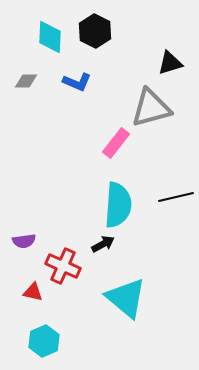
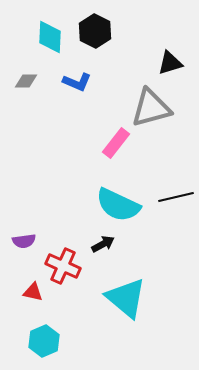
cyan semicircle: rotated 111 degrees clockwise
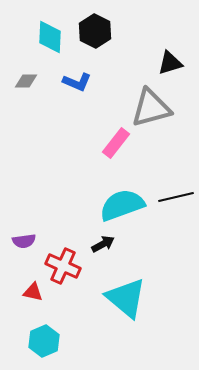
cyan semicircle: moved 4 px right; rotated 135 degrees clockwise
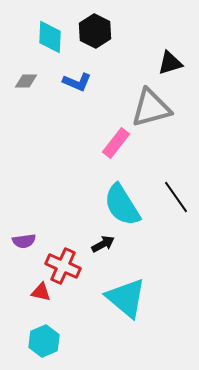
black line: rotated 68 degrees clockwise
cyan semicircle: rotated 102 degrees counterclockwise
red triangle: moved 8 px right
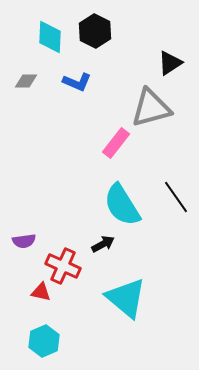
black triangle: rotated 16 degrees counterclockwise
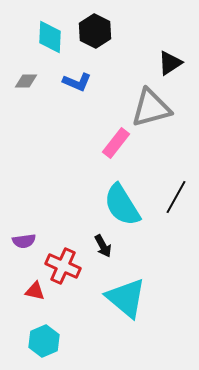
black line: rotated 64 degrees clockwise
black arrow: moved 2 px down; rotated 90 degrees clockwise
red triangle: moved 6 px left, 1 px up
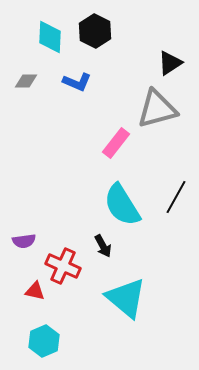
gray triangle: moved 6 px right, 1 px down
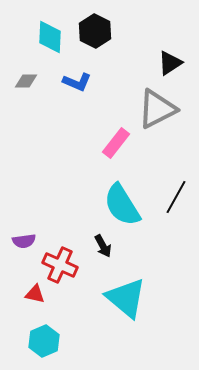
gray triangle: rotated 12 degrees counterclockwise
red cross: moved 3 px left, 1 px up
red triangle: moved 3 px down
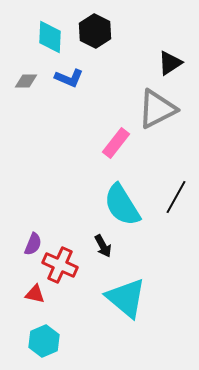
blue L-shape: moved 8 px left, 4 px up
purple semicircle: moved 9 px right, 3 px down; rotated 60 degrees counterclockwise
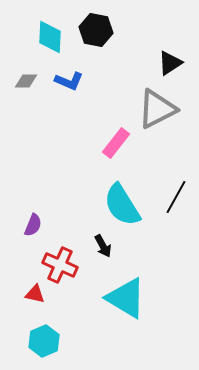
black hexagon: moved 1 px right, 1 px up; rotated 16 degrees counterclockwise
blue L-shape: moved 3 px down
purple semicircle: moved 19 px up
cyan triangle: rotated 9 degrees counterclockwise
